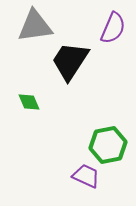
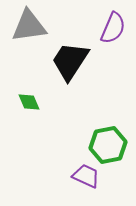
gray triangle: moved 6 px left
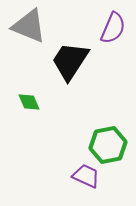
gray triangle: rotated 30 degrees clockwise
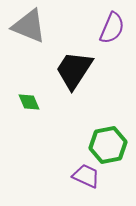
purple semicircle: moved 1 px left
black trapezoid: moved 4 px right, 9 px down
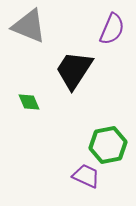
purple semicircle: moved 1 px down
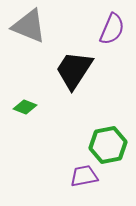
green diamond: moved 4 px left, 5 px down; rotated 45 degrees counterclockwise
purple trapezoid: moved 2 px left; rotated 36 degrees counterclockwise
